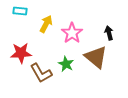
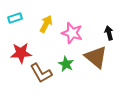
cyan rectangle: moved 5 px left, 7 px down; rotated 24 degrees counterclockwise
pink star: rotated 20 degrees counterclockwise
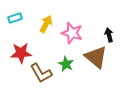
black arrow: moved 2 px down
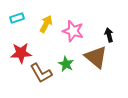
cyan rectangle: moved 2 px right
pink star: moved 1 px right, 2 px up
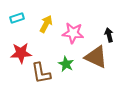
pink star: moved 2 px down; rotated 10 degrees counterclockwise
brown triangle: rotated 15 degrees counterclockwise
brown L-shape: rotated 20 degrees clockwise
